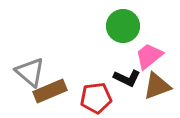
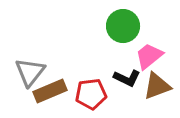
gray triangle: rotated 28 degrees clockwise
red pentagon: moved 5 px left, 4 px up
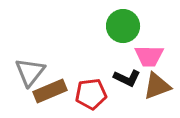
pink trapezoid: rotated 140 degrees counterclockwise
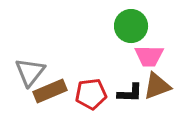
green circle: moved 8 px right
black L-shape: moved 3 px right, 15 px down; rotated 24 degrees counterclockwise
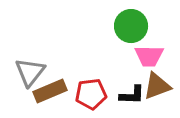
black L-shape: moved 2 px right, 2 px down
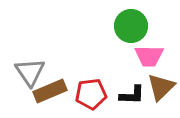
gray triangle: rotated 12 degrees counterclockwise
brown triangle: moved 4 px right, 1 px down; rotated 24 degrees counterclockwise
